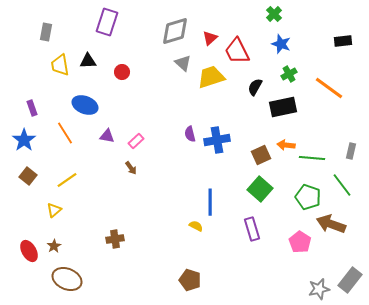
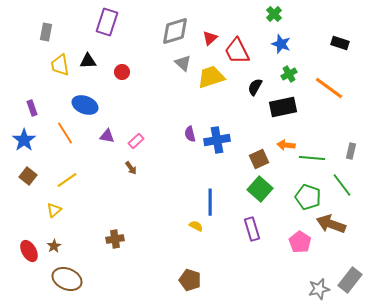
black rectangle at (343, 41): moved 3 px left, 2 px down; rotated 24 degrees clockwise
brown square at (261, 155): moved 2 px left, 4 px down
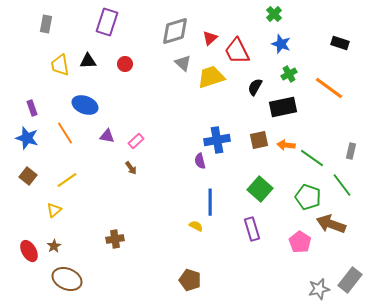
gray rectangle at (46, 32): moved 8 px up
red circle at (122, 72): moved 3 px right, 8 px up
purple semicircle at (190, 134): moved 10 px right, 27 px down
blue star at (24, 140): moved 3 px right, 2 px up; rotated 20 degrees counterclockwise
green line at (312, 158): rotated 30 degrees clockwise
brown square at (259, 159): moved 19 px up; rotated 12 degrees clockwise
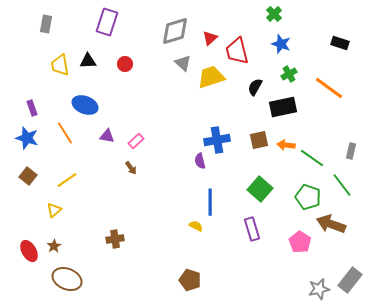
red trapezoid at (237, 51): rotated 12 degrees clockwise
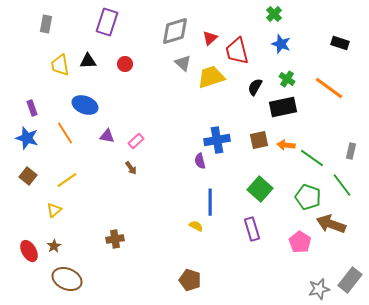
green cross at (289, 74): moved 2 px left, 5 px down; rotated 28 degrees counterclockwise
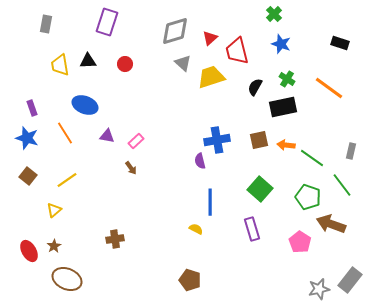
yellow semicircle at (196, 226): moved 3 px down
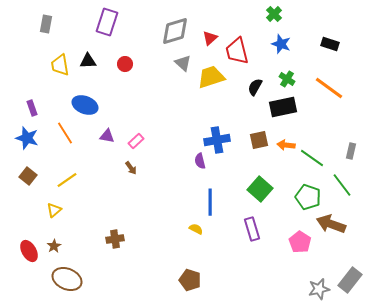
black rectangle at (340, 43): moved 10 px left, 1 px down
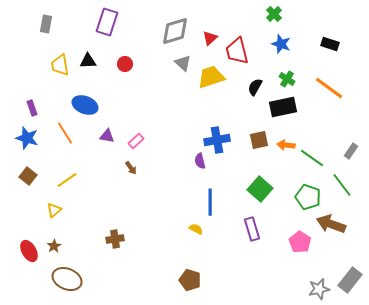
gray rectangle at (351, 151): rotated 21 degrees clockwise
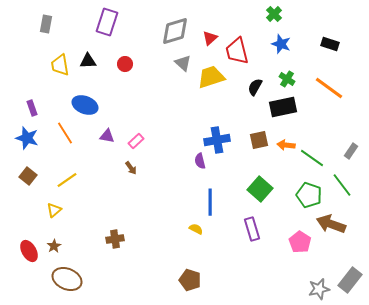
green pentagon at (308, 197): moved 1 px right, 2 px up
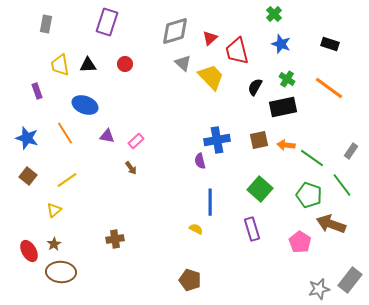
black triangle at (88, 61): moved 4 px down
yellow trapezoid at (211, 77): rotated 64 degrees clockwise
purple rectangle at (32, 108): moved 5 px right, 17 px up
brown star at (54, 246): moved 2 px up
brown ellipse at (67, 279): moved 6 px left, 7 px up; rotated 20 degrees counterclockwise
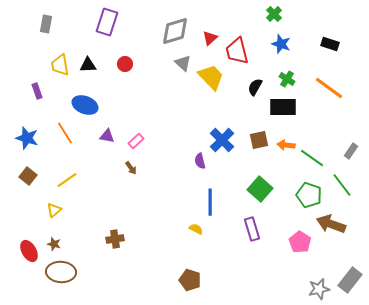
black rectangle at (283, 107): rotated 12 degrees clockwise
blue cross at (217, 140): moved 5 px right; rotated 35 degrees counterclockwise
brown star at (54, 244): rotated 24 degrees counterclockwise
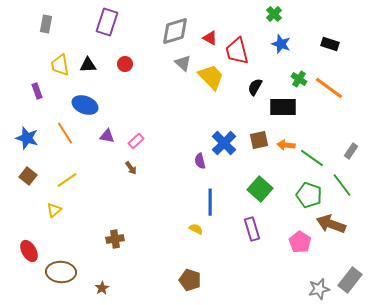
red triangle at (210, 38): rotated 49 degrees counterclockwise
green cross at (287, 79): moved 12 px right
blue cross at (222, 140): moved 2 px right, 3 px down
brown star at (54, 244): moved 48 px right, 44 px down; rotated 24 degrees clockwise
